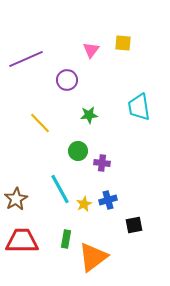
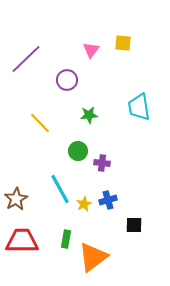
purple line: rotated 20 degrees counterclockwise
black square: rotated 12 degrees clockwise
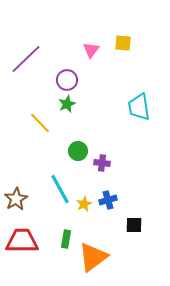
green star: moved 22 px left, 11 px up; rotated 18 degrees counterclockwise
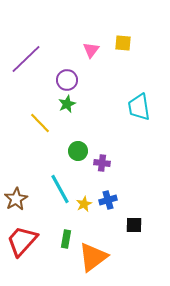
red trapezoid: rotated 48 degrees counterclockwise
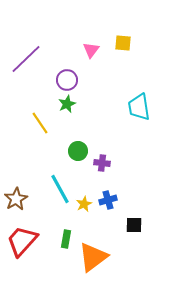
yellow line: rotated 10 degrees clockwise
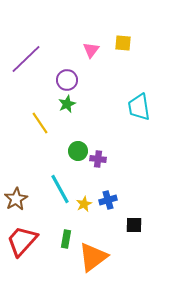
purple cross: moved 4 px left, 4 px up
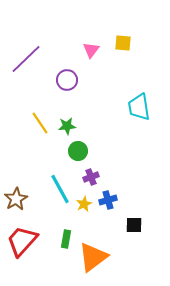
green star: moved 22 px down; rotated 18 degrees clockwise
purple cross: moved 7 px left, 18 px down; rotated 28 degrees counterclockwise
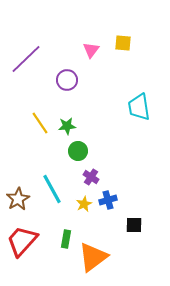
purple cross: rotated 35 degrees counterclockwise
cyan line: moved 8 px left
brown star: moved 2 px right
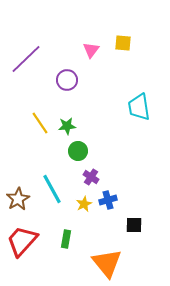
orange triangle: moved 14 px right, 6 px down; rotated 32 degrees counterclockwise
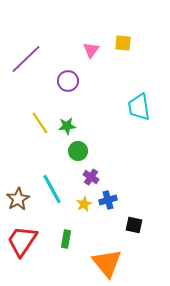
purple circle: moved 1 px right, 1 px down
black square: rotated 12 degrees clockwise
red trapezoid: rotated 8 degrees counterclockwise
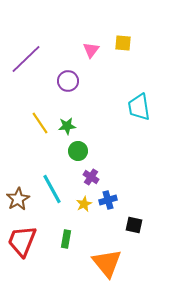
red trapezoid: rotated 12 degrees counterclockwise
